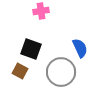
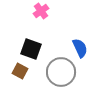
pink cross: rotated 28 degrees counterclockwise
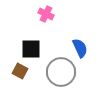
pink cross: moved 5 px right, 3 px down; rotated 28 degrees counterclockwise
black square: rotated 20 degrees counterclockwise
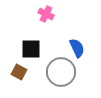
blue semicircle: moved 3 px left
brown square: moved 1 px left, 1 px down
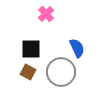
pink cross: rotated 21 degrees clockwise
brown square: moved 9 px right
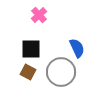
pink cross: moved 7 px left, 1 px down
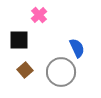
black square: moved 12 px left, 9 px up
brown square: moved 3 px left, 2 px up; rotated 21 degrees clockwise
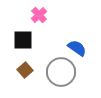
black square: moved 4 px right
blue semicircle: rotated 30 degrees counterclockwise
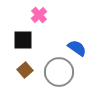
gray circle: moved 2 px left
